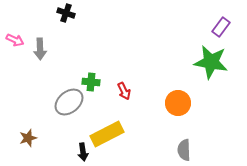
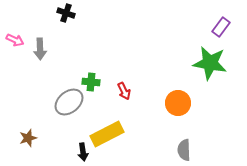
green star: moved 1 px left, 1 px down
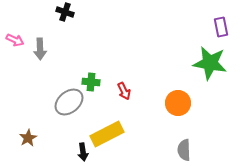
black cross: moved 1 px left, 1 px up
purple rectangle: rotated 48 degrees counterclockwise
brown star: rotated 12 degrees counterclockwise
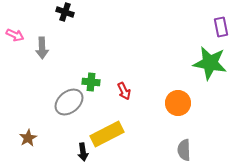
pink arrow: moved 5 px up
gray arrow: moved 2 px right, 1 px up
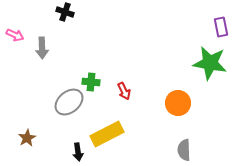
brown star: moved 1 px left
black arrow: moved 5 px left
